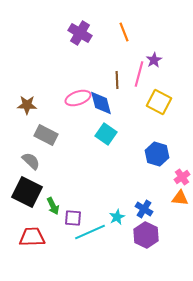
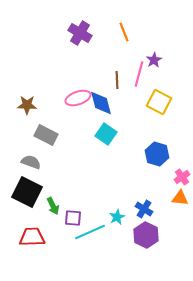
gray semicircle: moved 1 px down; rotated 24 degrees counterclockwise
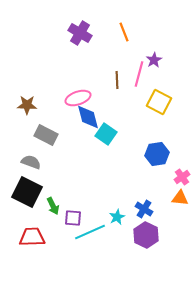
blue diamond: moved 13 px left, 14 px down
blue hexagon: rotated 25 degrees counterclockwise
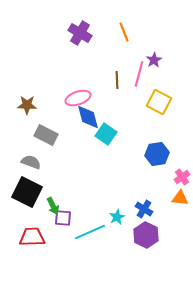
purple square: moved 10 px left
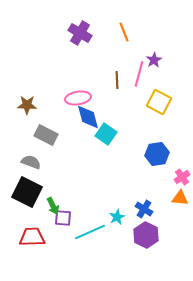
pink ellipse: rotated 10 degrees clockwise
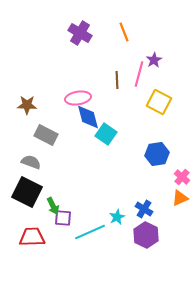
pink cross: rotated 14 degrees counterclockwise
orange triangle: rotated 30 degrees counterclockwise
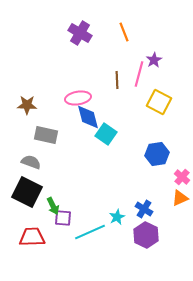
gray rectangle: rotated 15 degrees counterclockwise
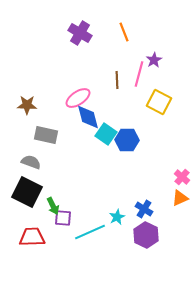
pink ellipse: rotated 25 degrees counterclockwise
blue hexagon: moved 30 px left, 14 px up; rotated 10 degrees clockwise
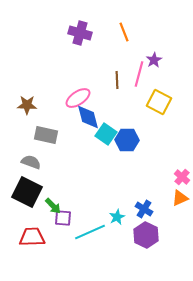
purple cross: rotated 15 degrees counterclockwise
green arrow: rotated 18 degrees counterclockwise
